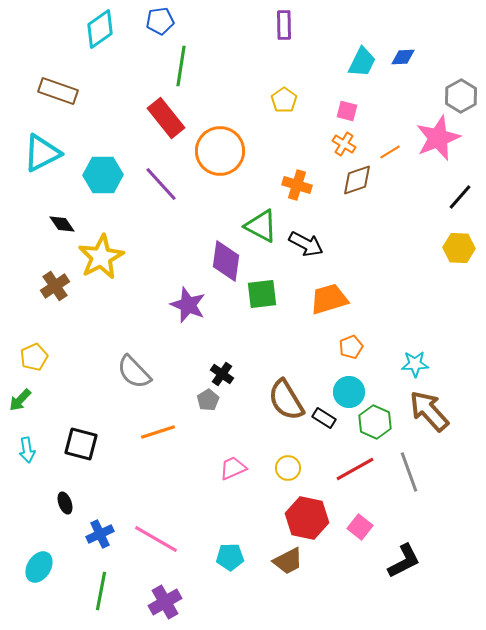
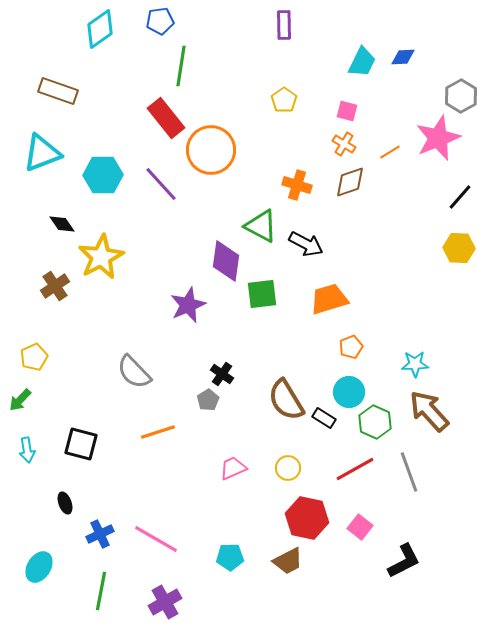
orange circle at (220, 151): moved 9 px left, 1 px up
cyan triangle at (42, 153): rotated 6 degrees clockwise
brown diamond at (357, 180): moved 7 px left, 2 px down
purple star at (188, 305): rotated 27 degrees clockwise
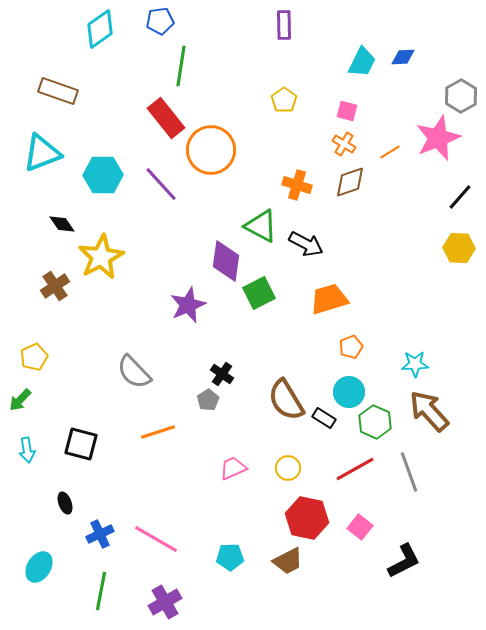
green square at (262, 294): moved 3 px left, 1 px up; rotated 20 degrees counterclockwise
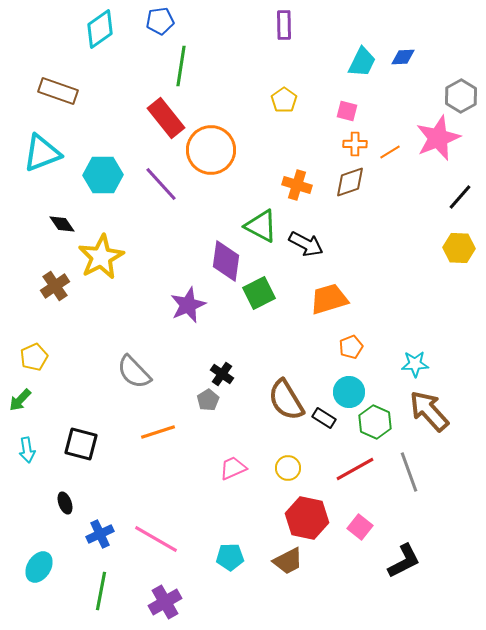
orange cross at (344, 144): moved 11 px right; rotated 30 degrees counterclockwise
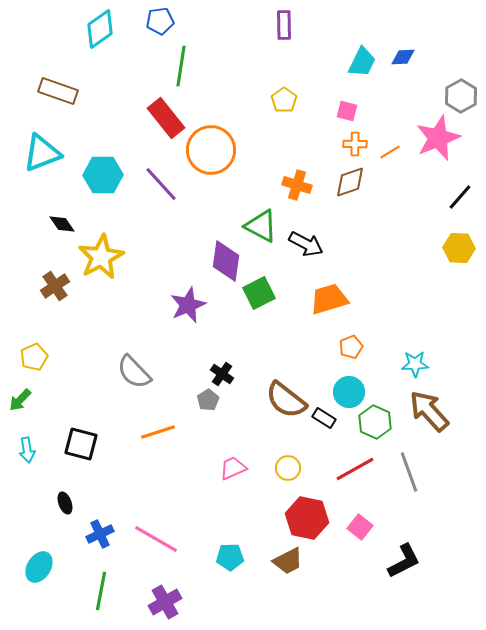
brown semicircle at (286, 400): rotated 21 degrees counterclockwise
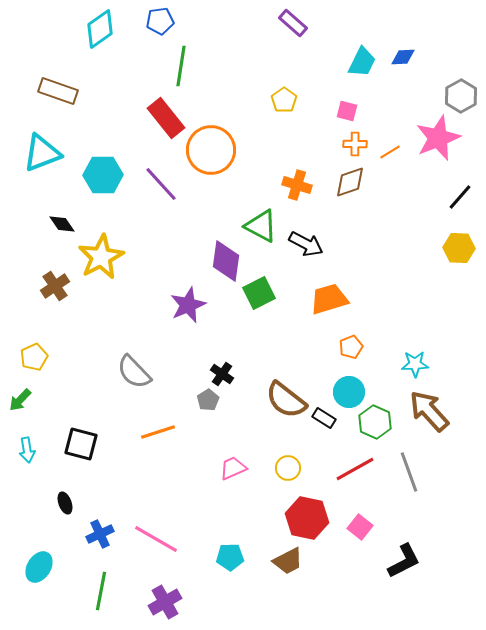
purple rectangle at (284, 25): moved 9 px right, 2 px up; rotated 48 degrees counterclockwise
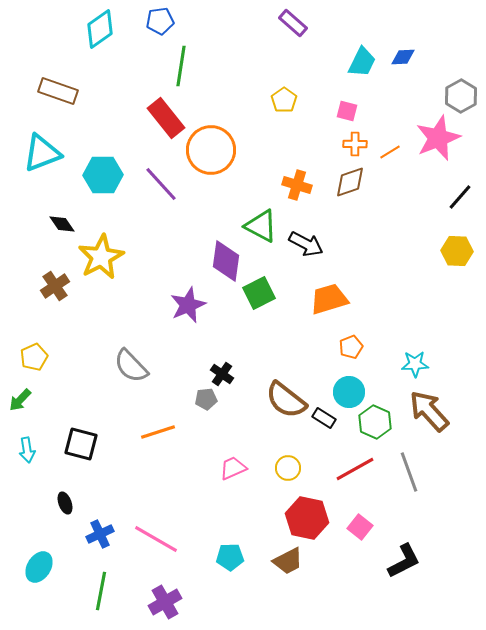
yellow hexagon at (459, 248): moved 2 px left, 3 px down
gray semicircle at (134, 372): moved 3 px left, 6 px up
gray pentagon at (208, 400): moved 2 px left, 1 px up; rotated 25 degrees clockwise
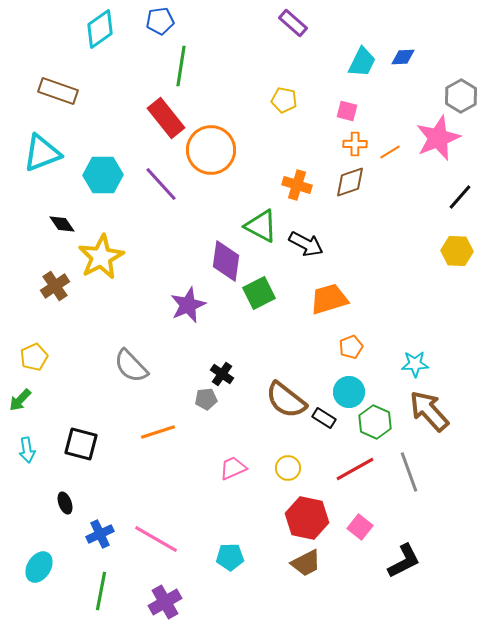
yellow pentagon at (284, 100): rotated 25 degrees counterclockwise
brown trapezoid at (288, 561): moved 18 px right, 2 px down
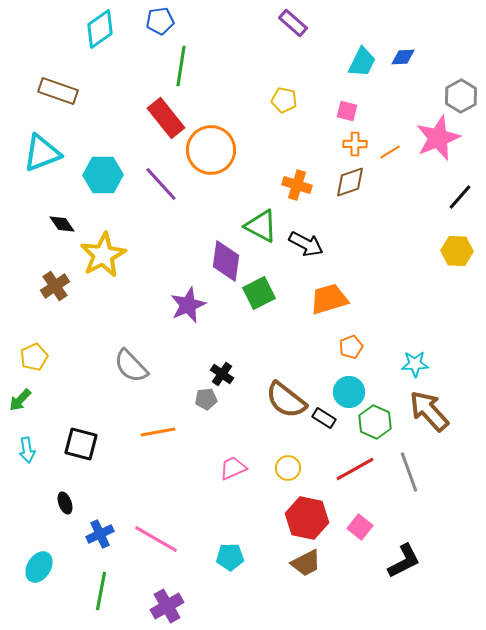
yellow star at (101, 257): moved 2 px right, 2 px up
orange line at (158, 432): rotated 8 degrees clockwise
purple cross at (165, 602): moved 2 px right, 4 px down
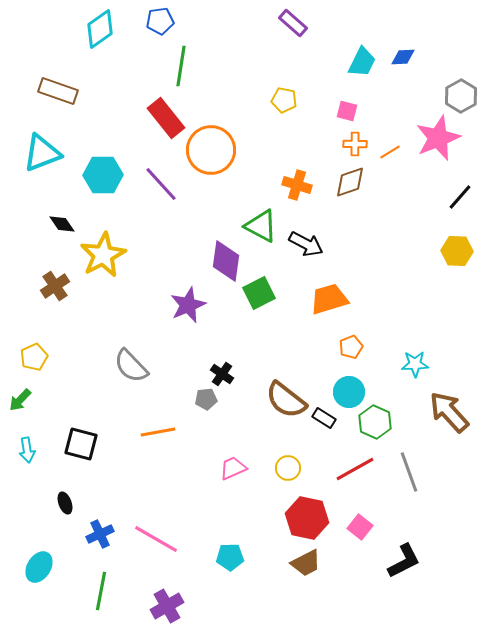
brown arrow at (429, 411): moved 20 px right, 1 px down
